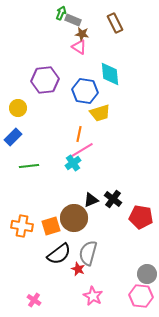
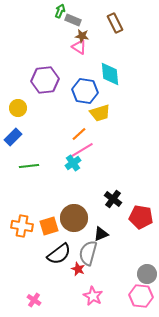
green arrow: moved 1 px left, 2 px up
brown star: moved 2 px down
orange line: rotated 35 degrees clockwise
black triangle: moved 10 px right, 34 px down
orange square: moved 2 px left
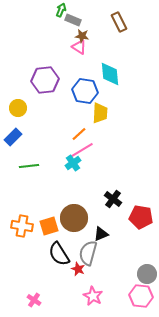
green arrow: moved 1 px right, 1 px up
brown rectangle: moved 4 px right, 1 px up
yellow trapezoid: rotated 70 degrees counterclockwise
black semicircle: rotated 95 degrees clockwise
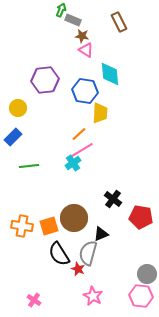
pink triangle: moved 7 px right, 3 px down
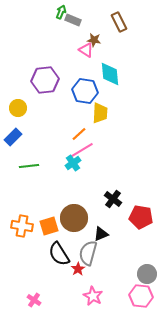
green arrow: moved 2 px down
brown star: moved 12 px right, 4 px down
red star: rotated 16 degrees clockwise
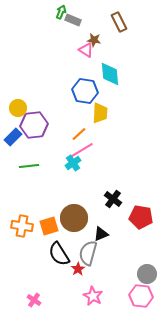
purple hexagon: moved 11 px left, 45 px down
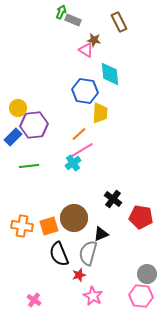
black semicircle: rotated 10 degrees clockwise
red star: moved 1 px right, 6 px down; rotated 16 degrees clockwise
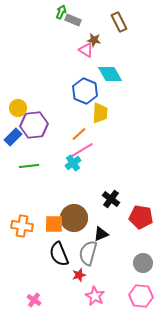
cyan diamond: rotated 25 degrees counterclockwise
blue hexagon: rotated 15 degrees clockwise
black cross: moved 2 px left
orange square: moved 5 px right, 2 px up; rotated 18 degrees clockwise
gray circle: moved 4 px left, 11 px up
pink star: moved 2 px right
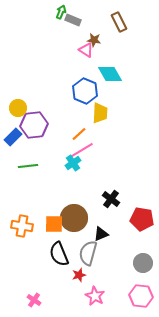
green line: moved 1 px left
red pentagon: moved 1 px right, 2 px down
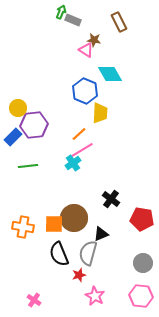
orange cross: moved 1 px right, 1 px down
